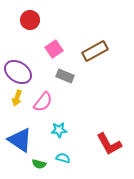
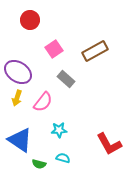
gray rectangle: moved 1 px right, 3 px down; rotated 18 degrees clockwise
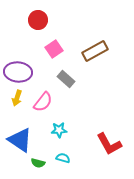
red circle: moved 8 px right
purple ellipse: rotated 28 degrees counterclockwise
green semicircle: moved 1 px left, 1 px up
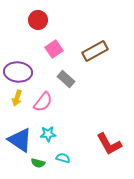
cyan star: moved 11 px left, 4 px down
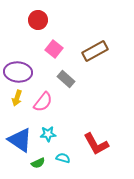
pink square: rotated 18 degrees counterclockwise
red L-shape: moved 13 px left
green semicircle: rotated 40 degrees counterclockwise
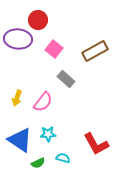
purple ellipse: moved 33 px up
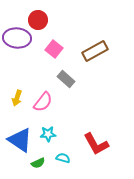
purple ellipse: moved 1 px left, 1 px up
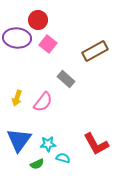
pink square: moved 6 px left, 5 px up
cyan star: moved 10 px down
blue triangle: moved 1 px left; rotated 32 degrees clockwise
green semicircle: moved 1 px left, 1 px down
